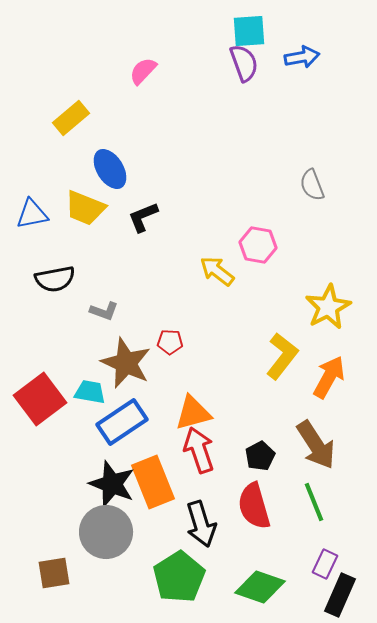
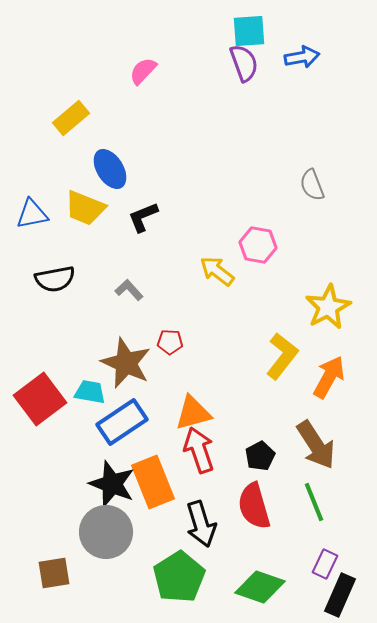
gray L-shape: moved 25 px right, 21 px up; rotated 152 degrees counterclockwise
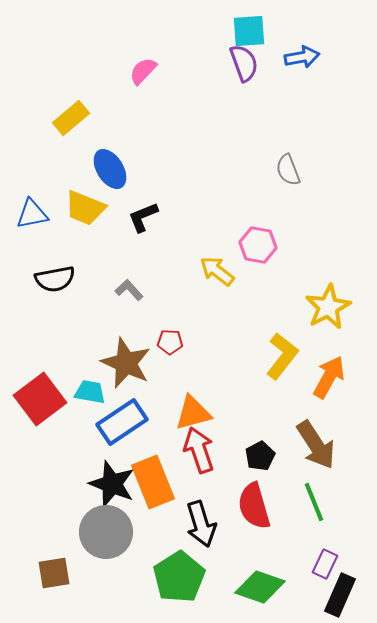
gray semicircle: moved 24 px left, 15 px up
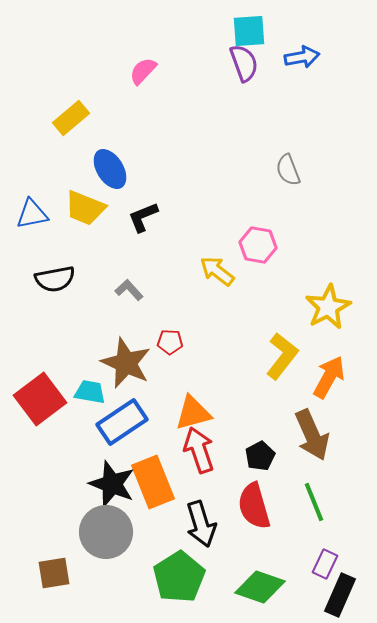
brown arrow: moved 4 px left, 10 px up; rotated 9 degrees clockwise
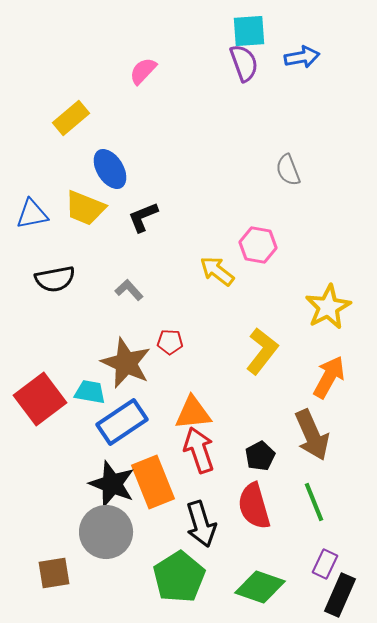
yellow L-shape: moved 20 px left, 5 px up
orange triangle: rotated 9 degrees clockwise
